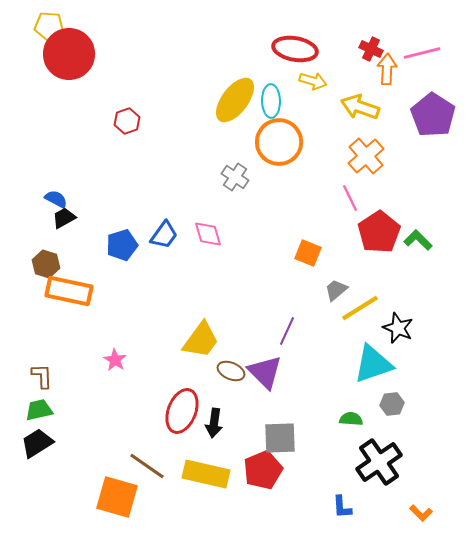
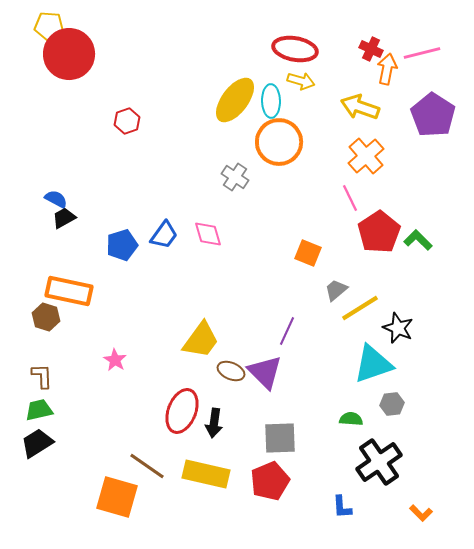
orange arrow at (387, 69): rotated 8 degrees clockwise
yellow arrow at (313, 81): moved 12 px left
brown hexagon at (46, 264): moved 53 px down
red pentagon at (263, 470): moved 7 px right, 11 px down
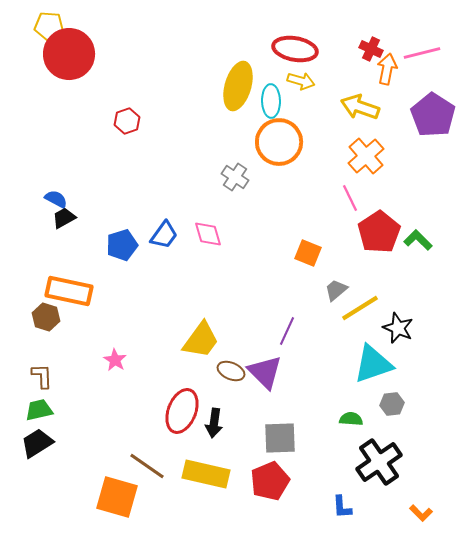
yellow ellipse at (235, 100): moved 3 px right, 14 px up; rotated 21 degrees counterclockwise
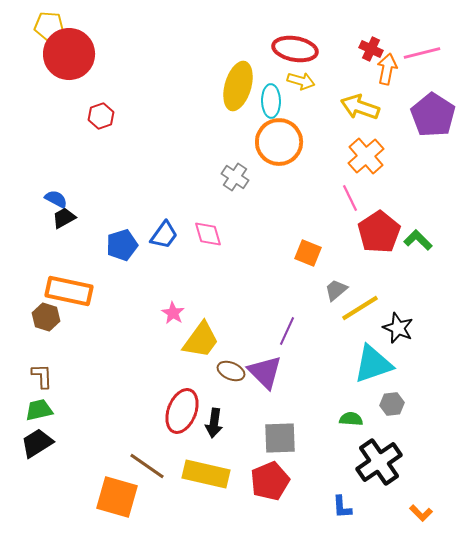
red hexagon at (127, 121): moved 26 px left, 5 px up
pink star at (115, 360): moved 58 px right, 47 px up
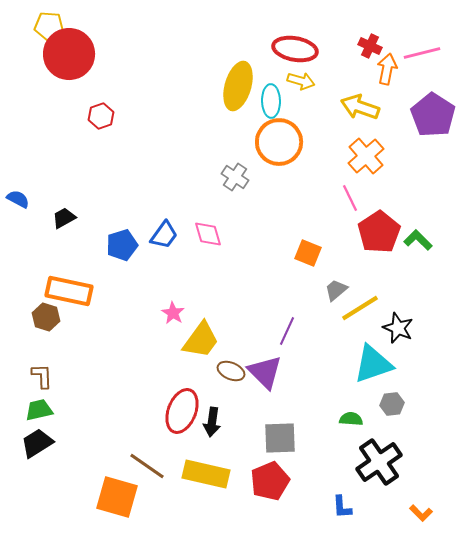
red cross at (371, 49): moved 1 px left, 3 px up
blue semicircle at (56, 199): moved 38 px left
black arrow at (214, 423): moved 2 px left, 1 px up
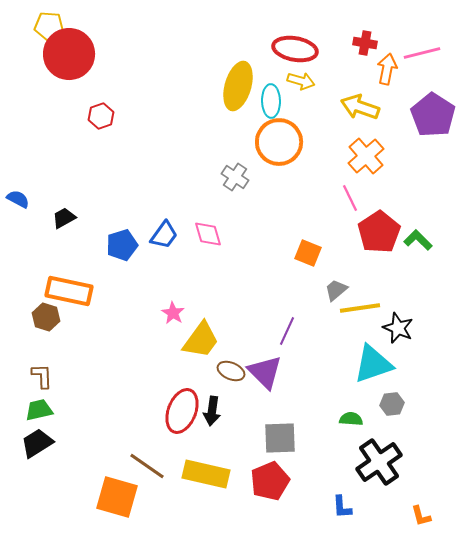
red cross at (370, 46): moved 5 px left, 3 px up; rotated 15 degrees counterclockwise
yellow line at (360, 308): rotated 24 degrees clockwise
black arrow at (212, 422): moved 11 px up
orange L-shape at (421, 513): moved 3 px down; rotated 30 degrees clockwise
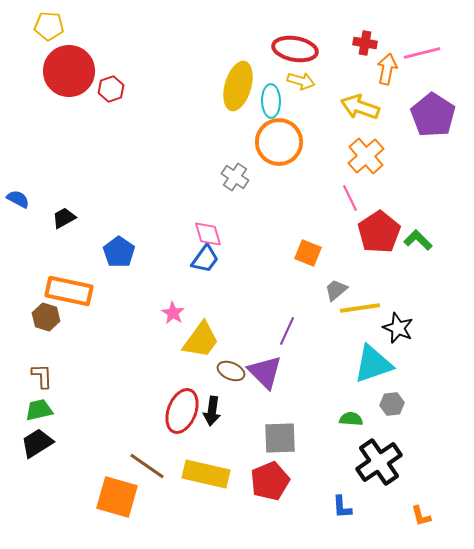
red circle at (69, 54): moved 17 px down
red hexagon at (101, 116): moved 10 px right, 27 px up
blue trapezoid at (164, 235): moved 41 px right, 24 px down
blue pentagon at (122, 245): moved 3 px left, 7 px down; rotated 20 degrees counterclockwise
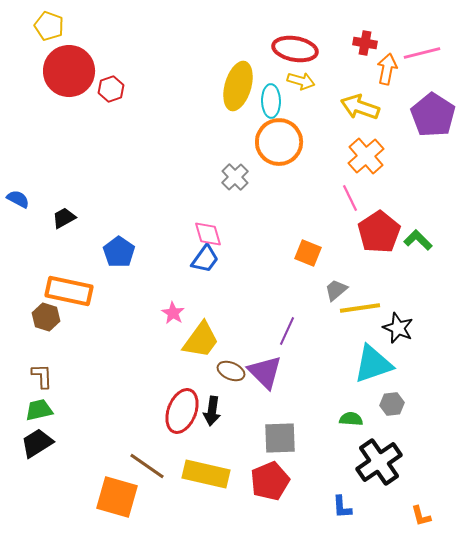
yellow pentagon at (49, 26): rotated 16 degrees clockwise
gray cross at (235, 177): rotated 12 degrees clockwise
